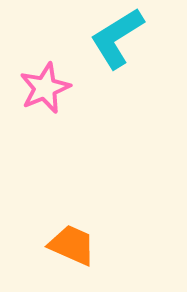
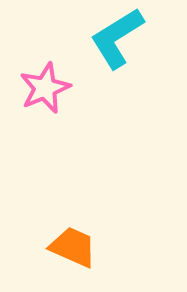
orange trapezoid: moved 1 px right, 2 px down
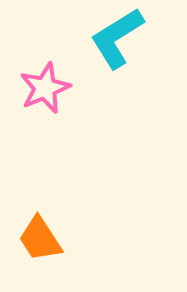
orange trapezoid: moved 33 px left, 8 px up; rotated 147 degrees counterclockwise
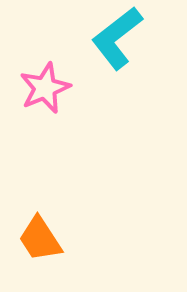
cyan L-shape: rotated 6 degrees counterclockwise
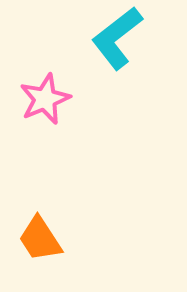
pink star: moved 11 px down
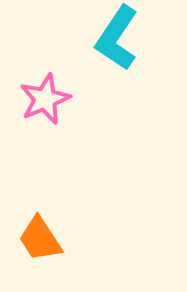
cyan L-shape: rotated 18 degrees counterclockwise
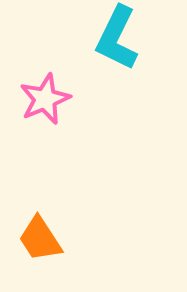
cyan L-shape: rotated 8 degrees counterclockwise
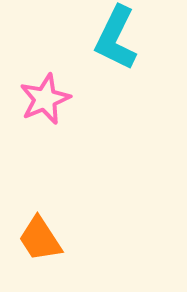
cyan L-shape: moved 1 px left
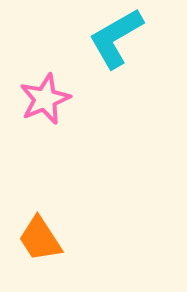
cyan L-shape: rotated 34 degrees clockwise
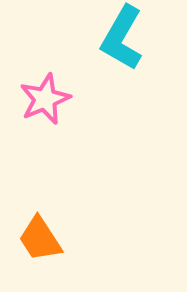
cyan L-shape: moved 6 px right; rotated 30 degrees counterclockwise
